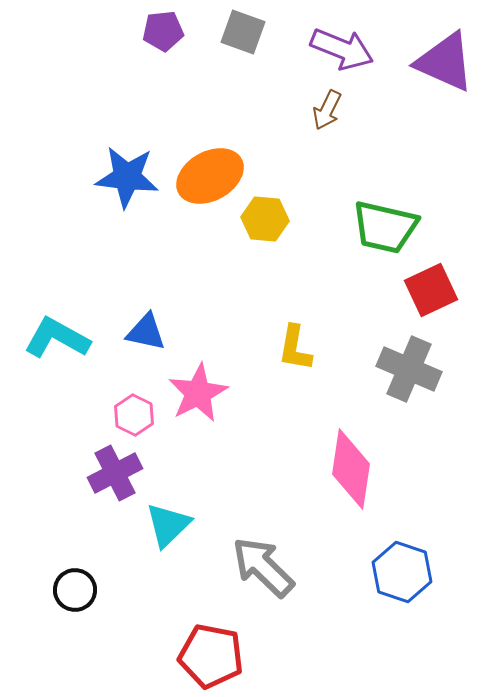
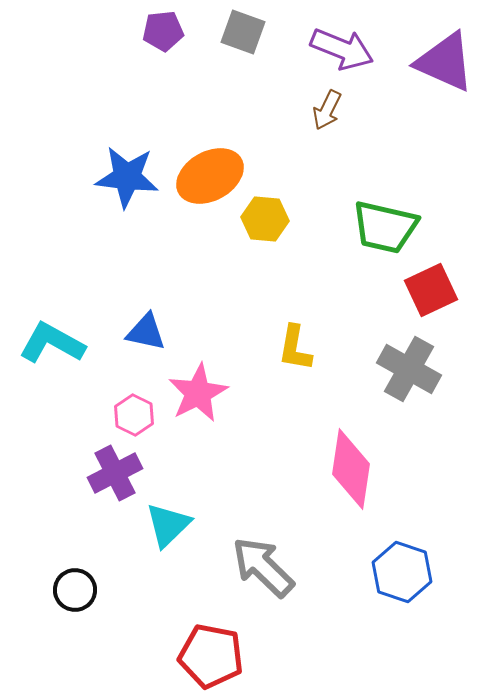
cyan L-shape: moved 5 px left, 5 px down
gray cross: rotated 6 degrees clockwise
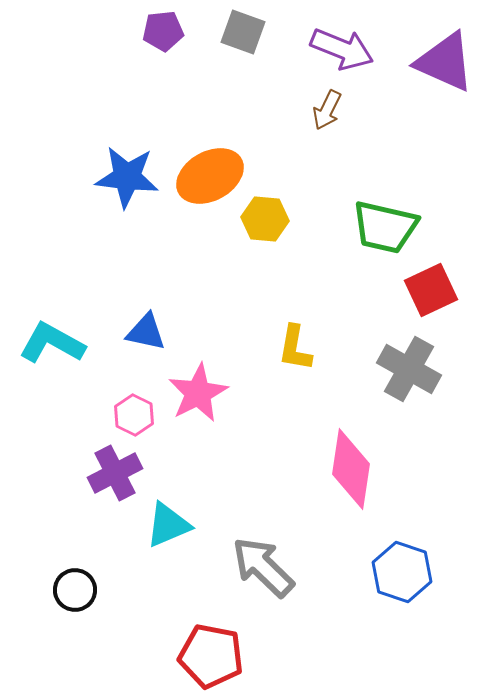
cyan triangle: rotated 21 degrees clockwise
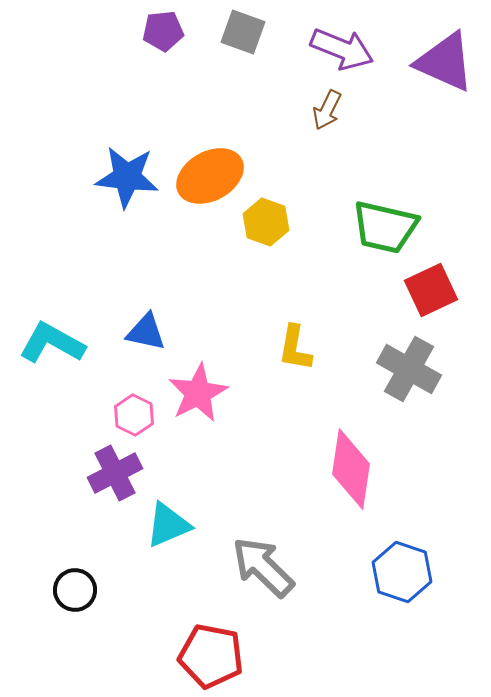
yellow hexagon: moved 1 px right, 3 px down; rotated 15 degrees clockwise
